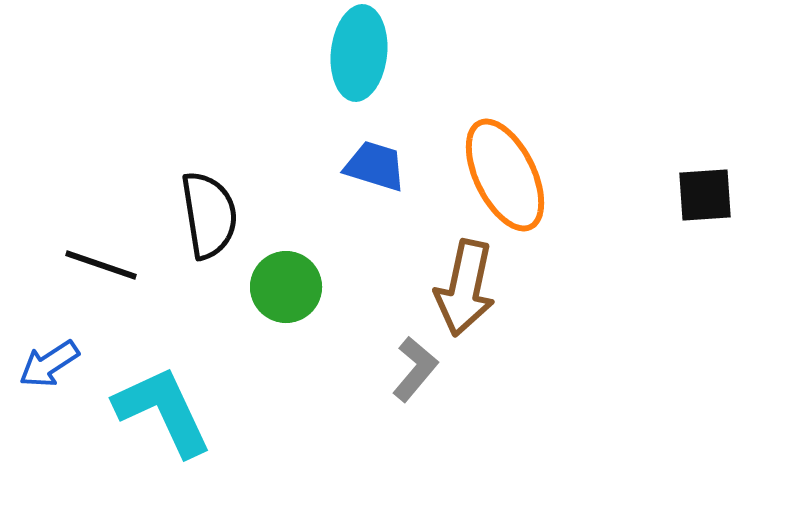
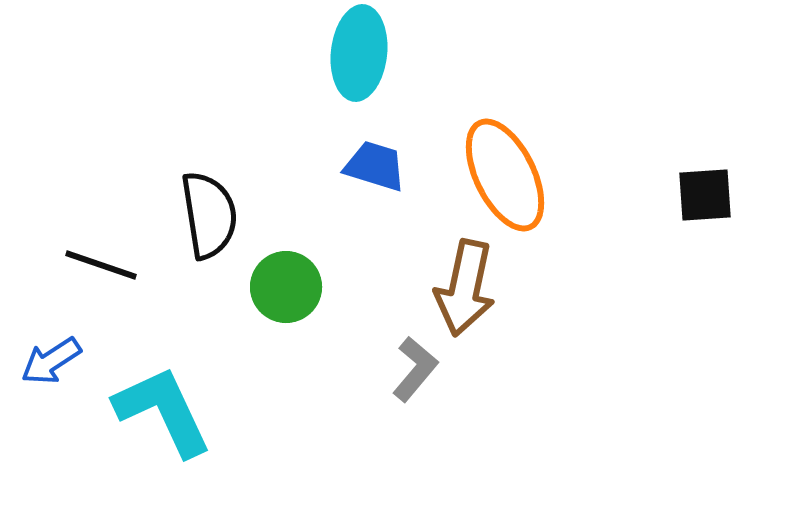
blue arrow: moved 2 px right, 3 px up
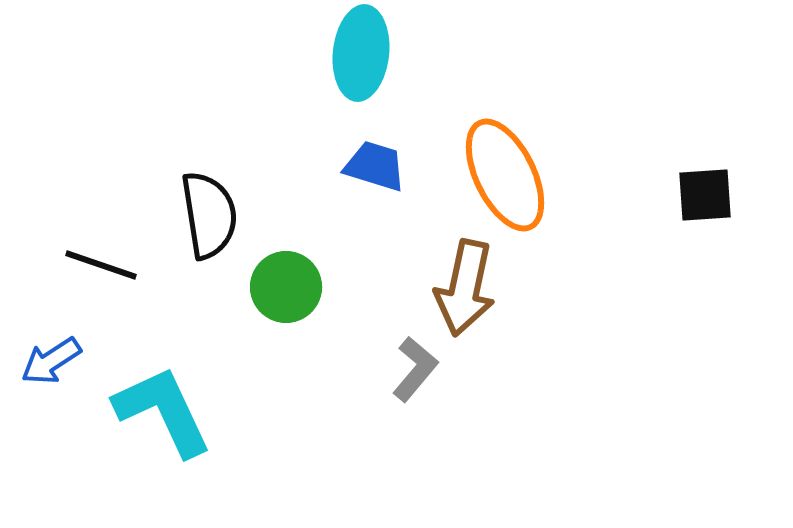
cyan ellipse: moved 2 px right
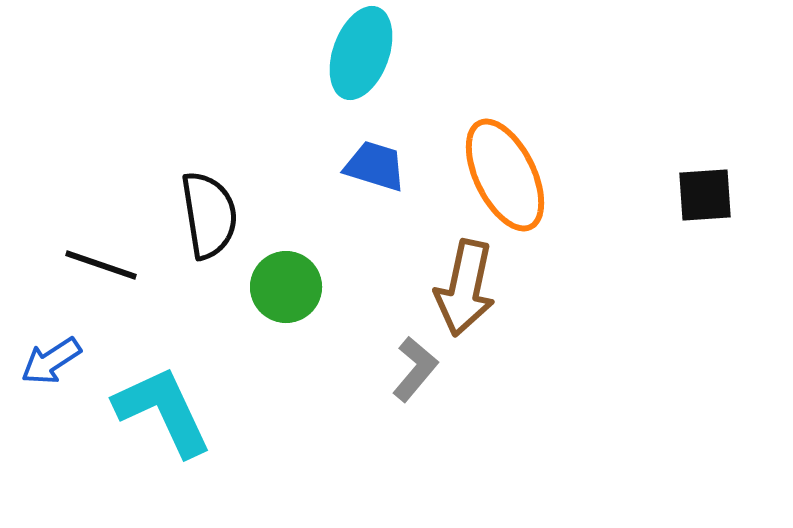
cyan ellipse: rotated 14 degrees clockwise
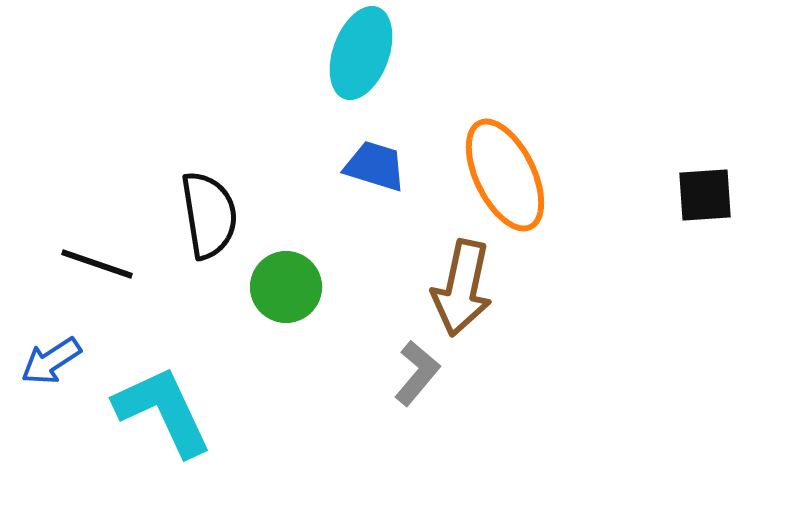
black line: moved 4 px left, 1 px up
brown arrow: moved 3 px left
gray L-shape: moved 2 px right, 4 px down
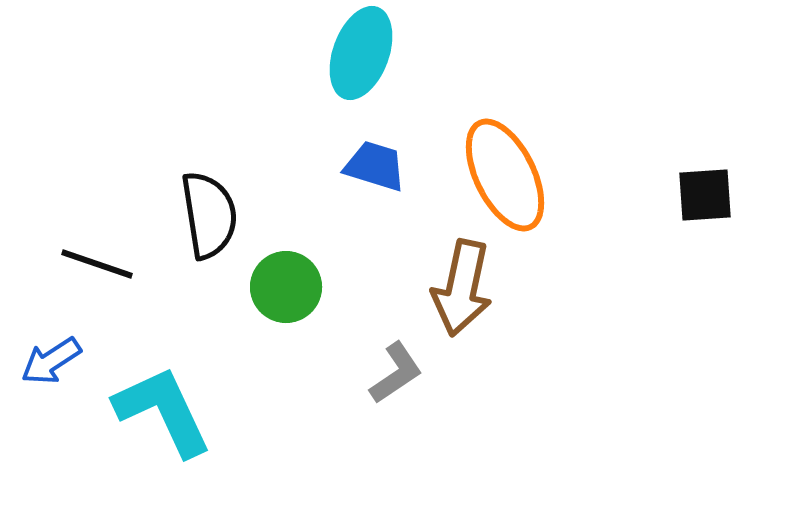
gray L-shape: moved 21 px left; rotated 16 degrees clockwise
